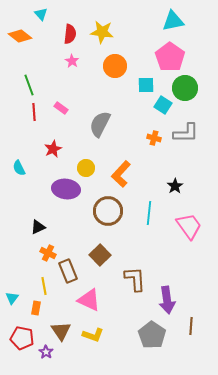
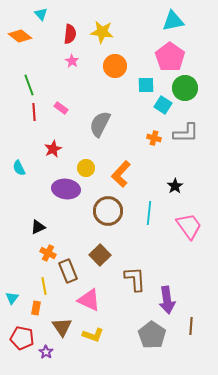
brown triangle at (61, 331): moved 1 px right, 4 px up
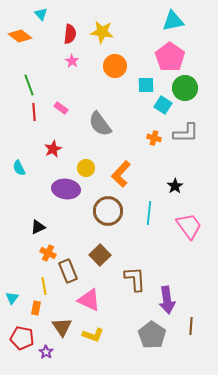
gray semicircle at (100, 124): rotated 64 degrees counterclockwise
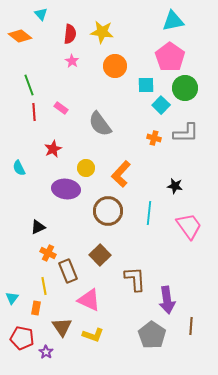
cyan square at (163, 105): moved 2 px left; rotated 12 degrees clockwise
black star at (175, 186): rotated 28 degrees counterclockwise
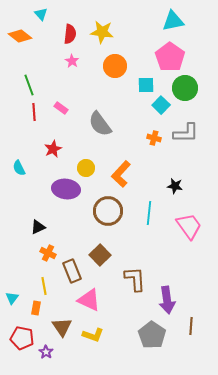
brown rectangle at (68, 271): moved 4 px right
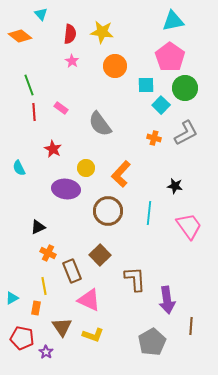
gray L-shape at (186, 133): rotated 28 degrees counterclockwise
red star at (53, 149): rotated 18 degrees counterclockwise
cyan triangle at (12, 298): rotated 24 degrees clockwise
gray pentagon at (152, 335): moved 7 px down; rotated 8 degrees clockwise
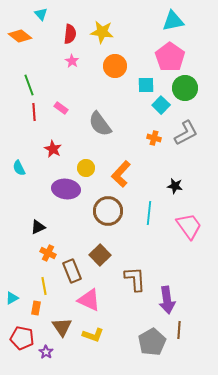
brown line at (191, 326): moved 12 px left, 4 px down
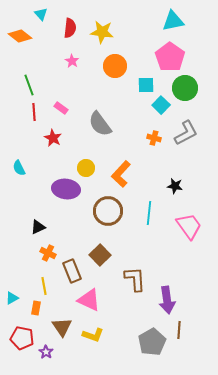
red semicircle at (70, 34): moved 6 px up
red star at (53, 149): moved 11 px up
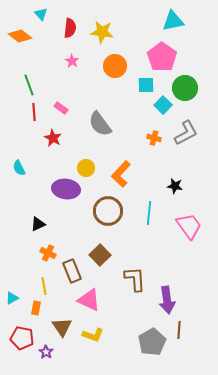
pink pentagon at (170, 57): moved 8 px left
cyan square at (161, 105): moved 2 px right
black triangle at (38, 227): moved 3 px up
